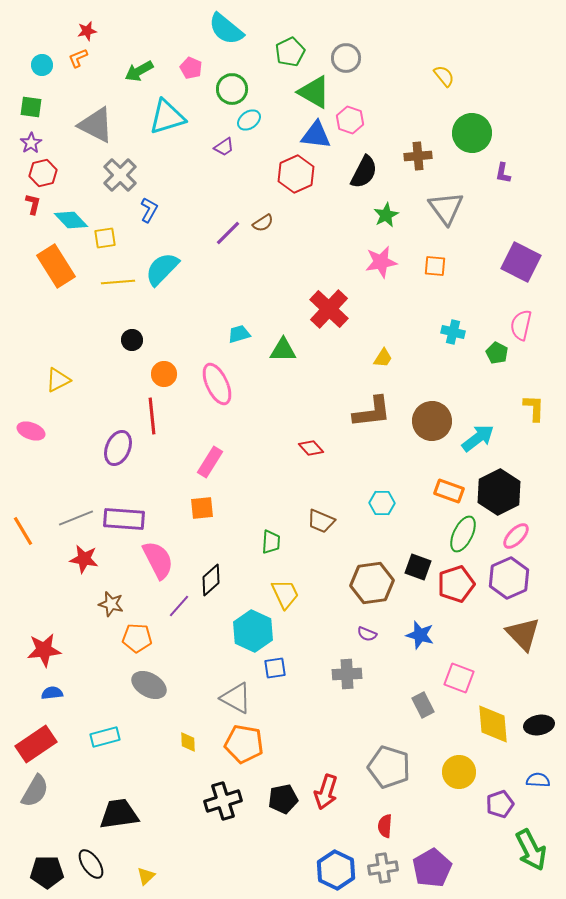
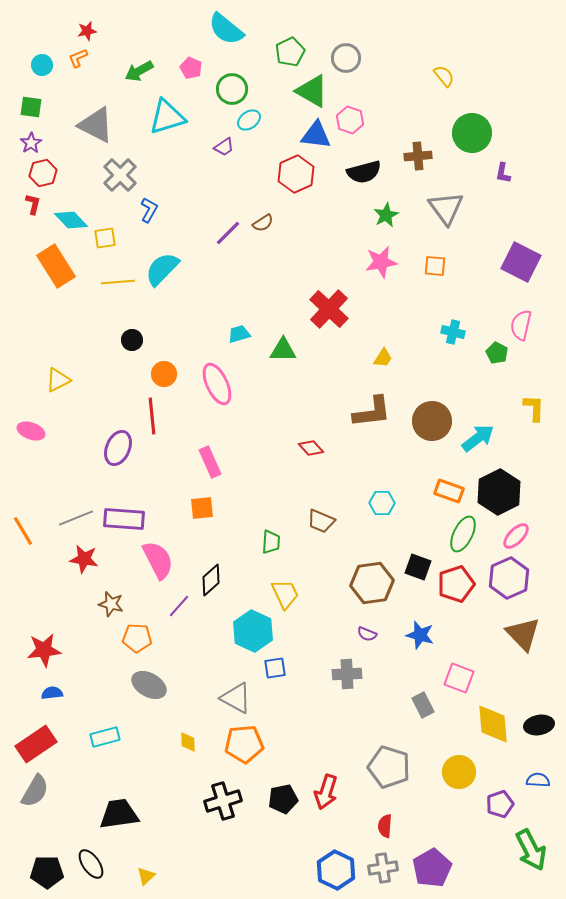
green triangle at (314, 92): moved 2 px left, 1 px up
black semicircle at (364, 172): rotated 48 degrees clockwise
pink rectangle at (210, 462): rotated 56 degrees counterclockwise
orange pentagon at (244, 744): rotated 15 degrees counterclockwise
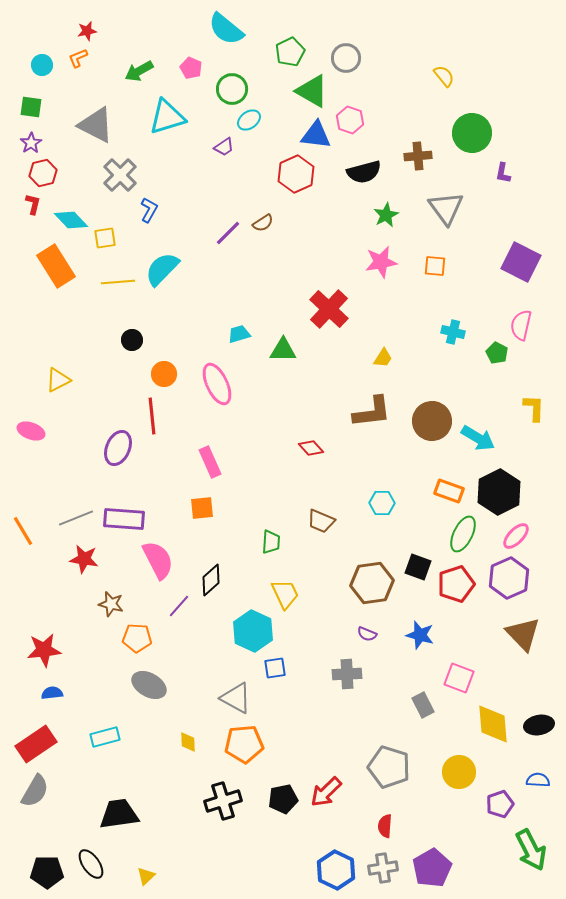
cyan arrow at (478, 438): rotated 68 degrees clockwise
red arrow at (326, 792): rotated 28 degrees clockwise
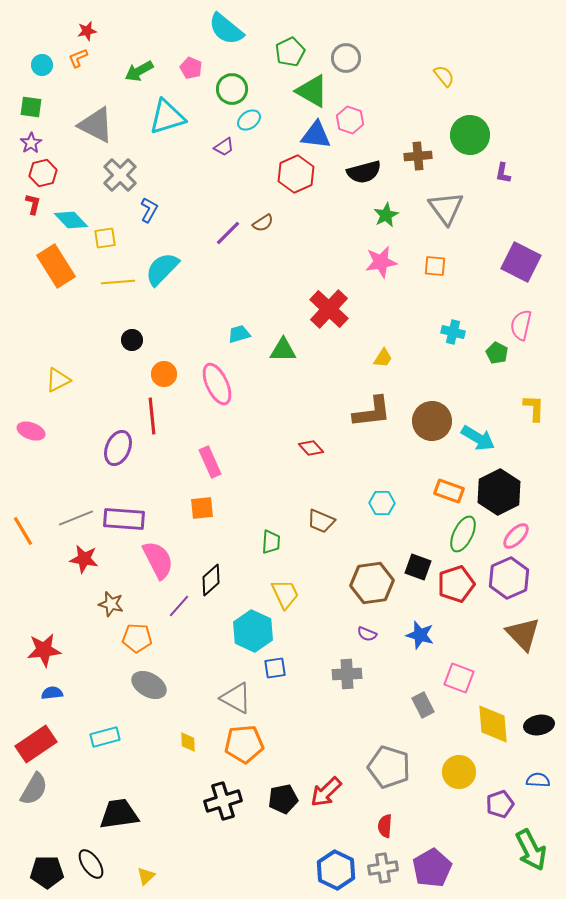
green circle at (472, 133): moved 2 px left, 2 px down
gray semicircle at (35, 791): moved 1 px left, 2 px up
